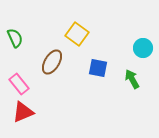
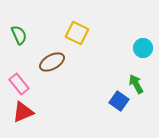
yellow square: moved 1 px up; rotated 10 degrees counterclockwise
green semicircle: moved 4 px right, 3 px up
brown ellipse: rotated 30 degrees clockwise
blue square: moved 21 px right, 33 px down; rotated 24 degrees clockwise
green arrow: moved 4 px right, 5 px down
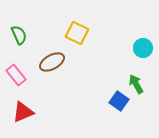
pink rectangle: moved 3 px left, 9 px up
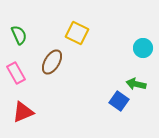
brown ellipse: rotated 30 degrees counterclockwise
pink rectangle: moved 2 px up; rotated 10 degrees clockwise
green arrow: rotated 48 degrees counterclockwise
